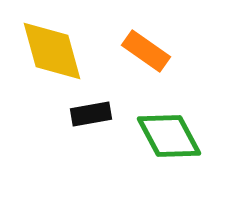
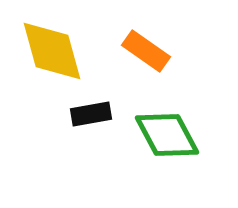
green diamond: moved 2 px left, 1 px up
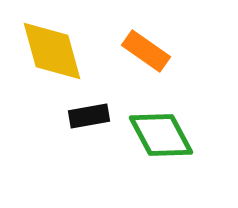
black rectangle: moved 2 px left, 2 px down
green diamond: moved 6 px left
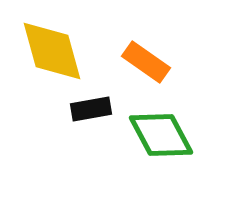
orange rectangle: moved 11 px down
black rectangle: moved 2 px right, 7 px up
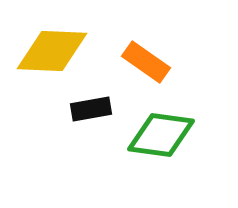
yellow diamond: rotated 72 degrees counterclockwise
green diamond: rotated 54 degrees counterclockwise
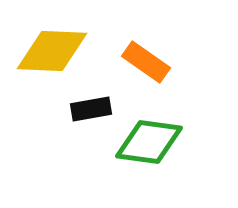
green diamond: moved 12 px left, 7 px down
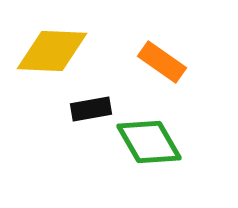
orange rectangle: moved 16 px right
green diamond: rotated 52 degrees clockwise
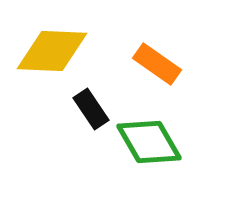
orange rectangle: moved 5 px left, 2 px down
black rectangle: rotated 66 degrees clockwise
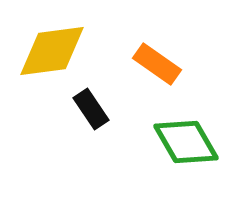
yellow diamond: rotated 10 degrees counterclockwise
green diamond: moved 37 px right
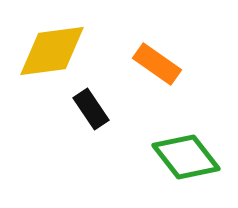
green diamond: moved 15 px down; rotated 8 degrees counterclockwise
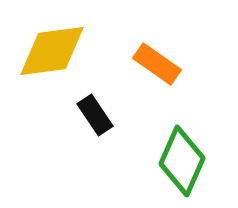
black rectangle: moved 4 px right, 6 px down
green diamond: moved 4 px left, 4 px down; rotated 62 degrees clockwise
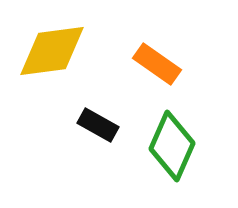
black rectangle: moved 3 px right, 10 px down; rotated 27 degrees counterclockwise
green diamond: moved 10 px left, 15 px up
